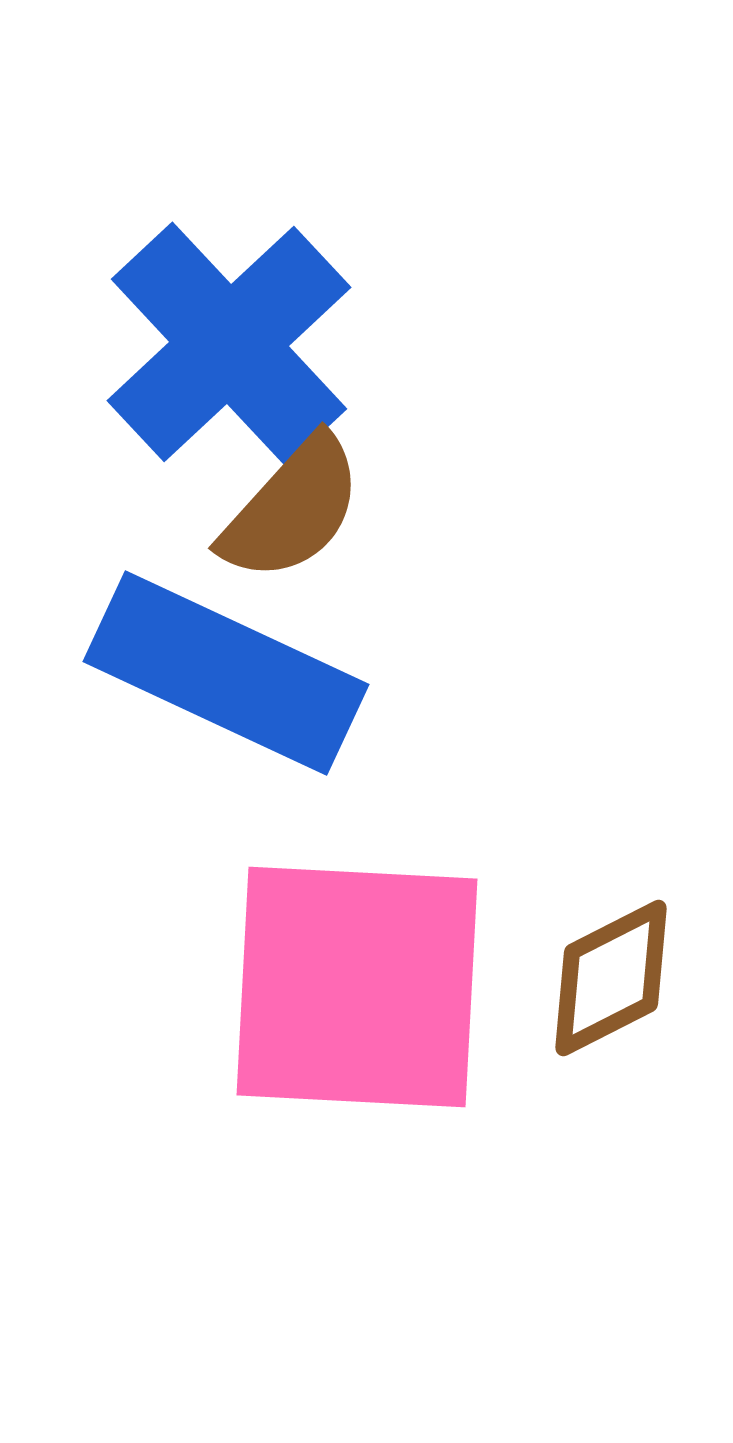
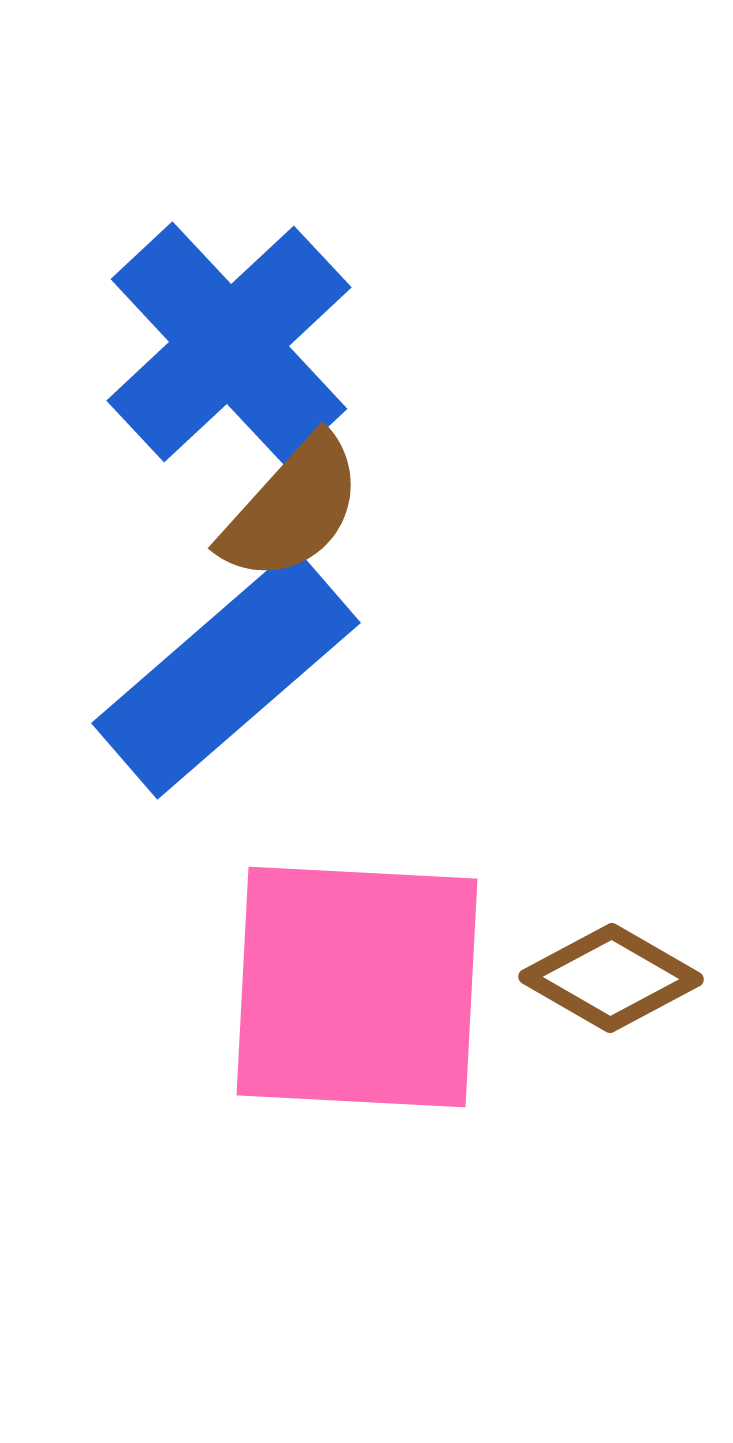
blue rectangle: rotated 66 degrees counterclockwise
brown diamond: rotated 57 degrees clockwise
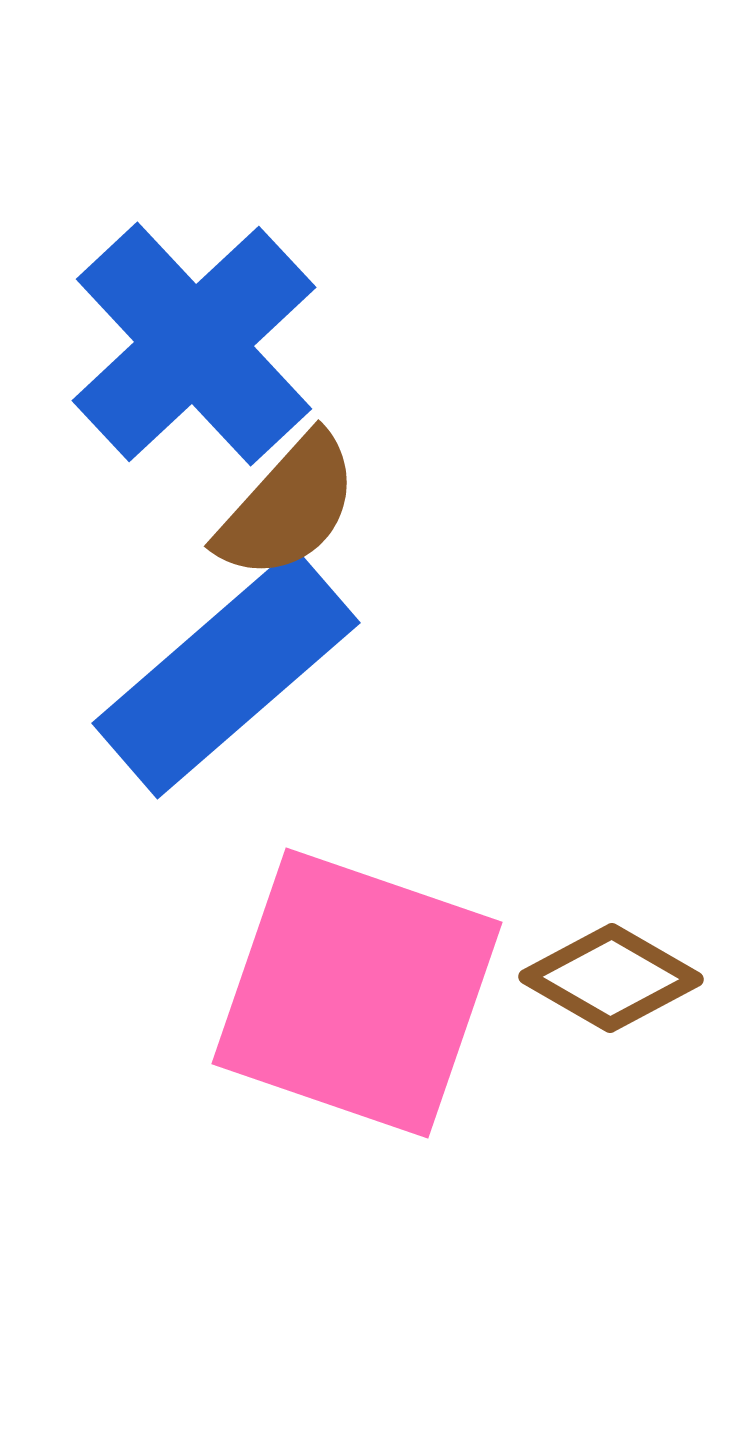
blue cross: moved 35 px left
brown semicircle: moved 4 px left, 2 px up
pink square: moved 6 px down; rotated 16 degrees clockwise
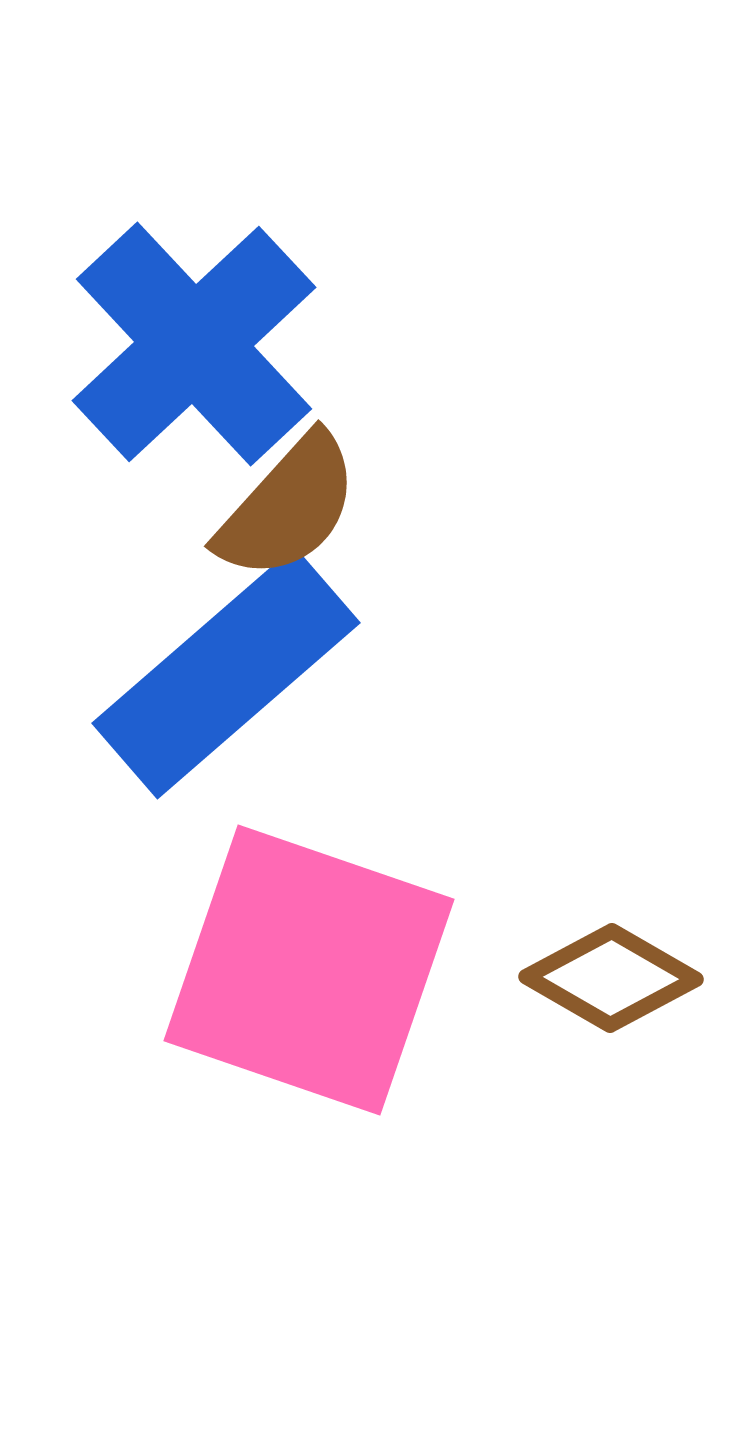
pink square: moved 48 px left, 23 px up
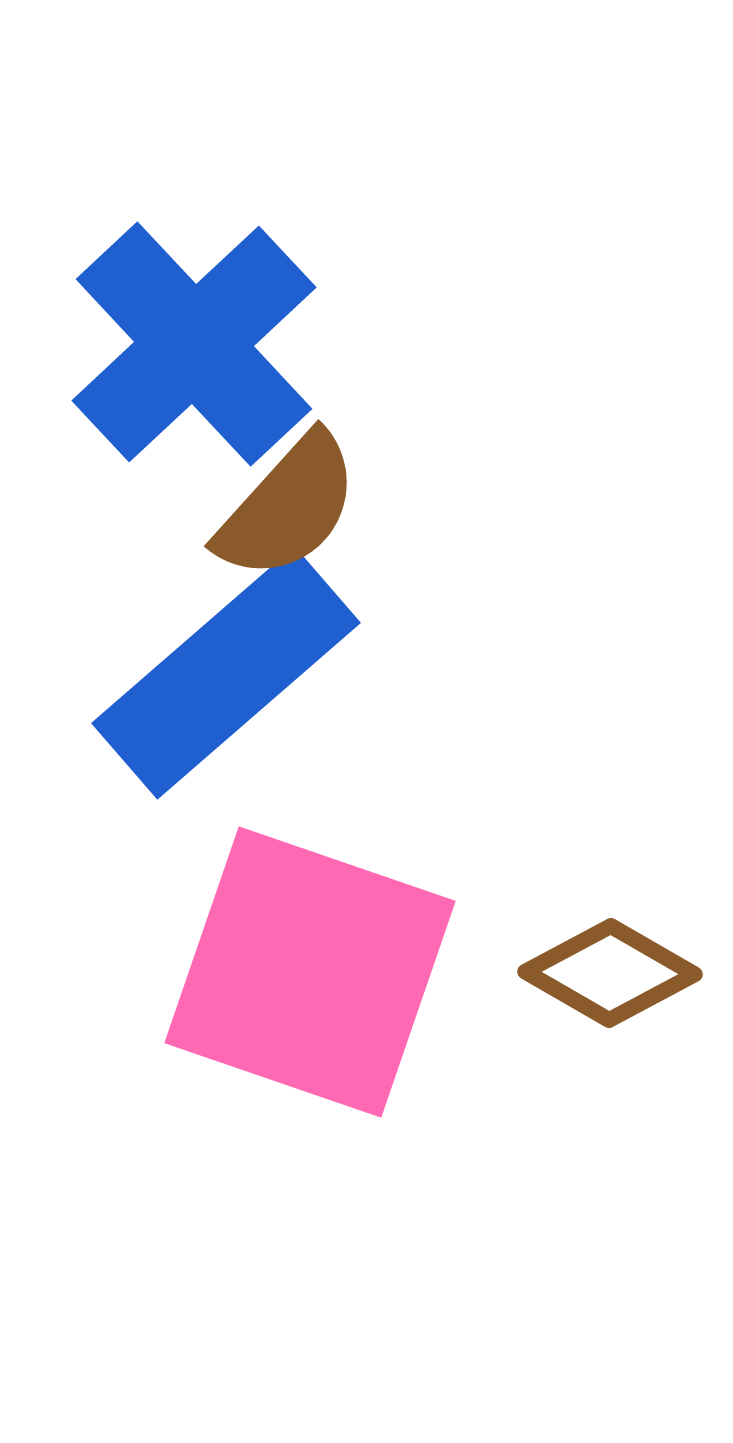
pink square: moved 1 px right, 2 px down
brown diamond: moved 1 px left, 5 px up
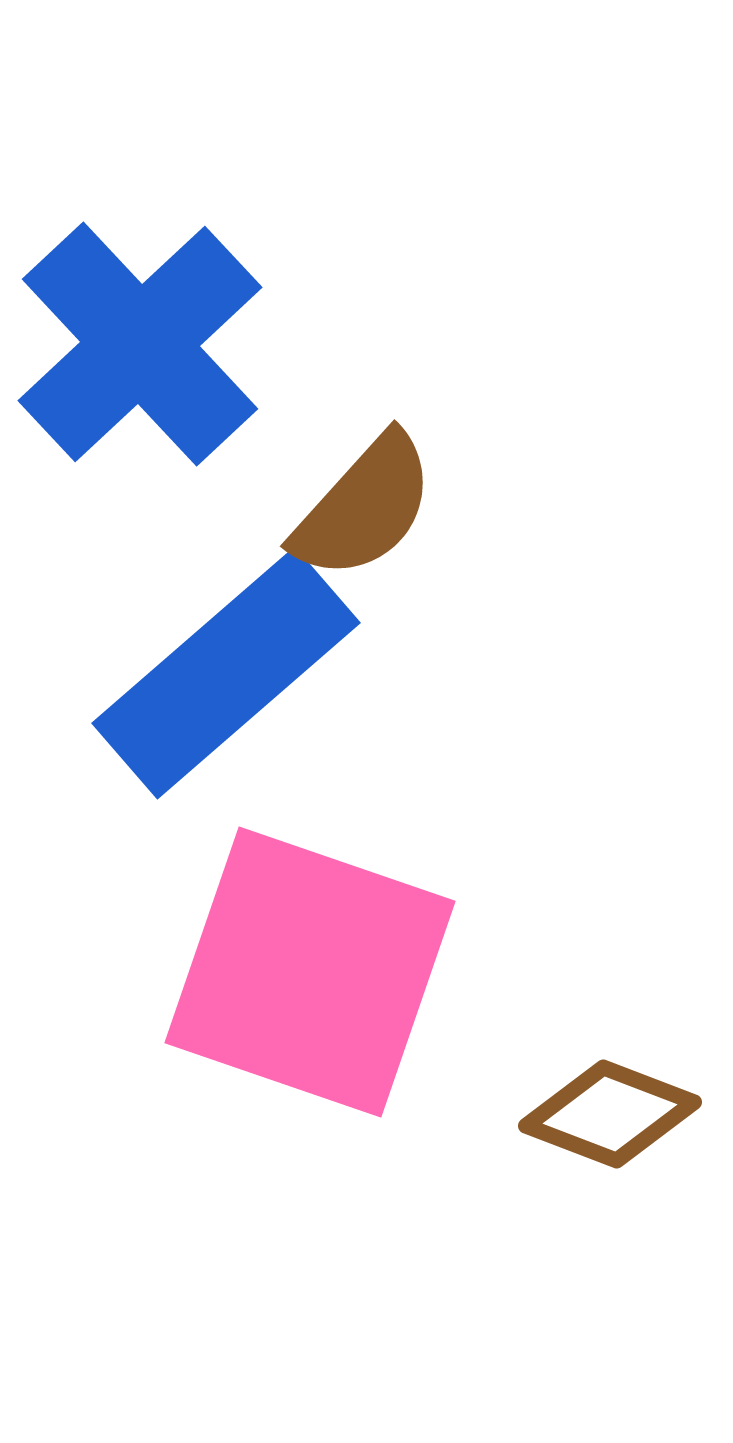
blue cross: moved 54 px left
brown semicircle: moved 76 px right
brown diamond: moved 141 px down; rotated 9 degrees counterclockwise
